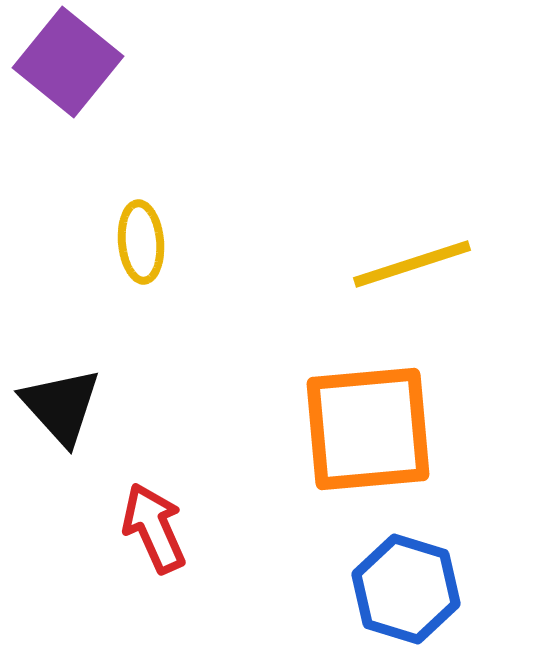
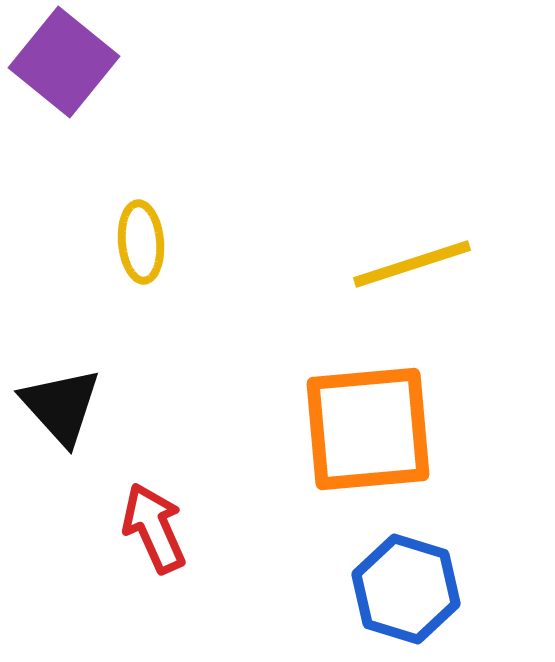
purple square: moved 4 px left
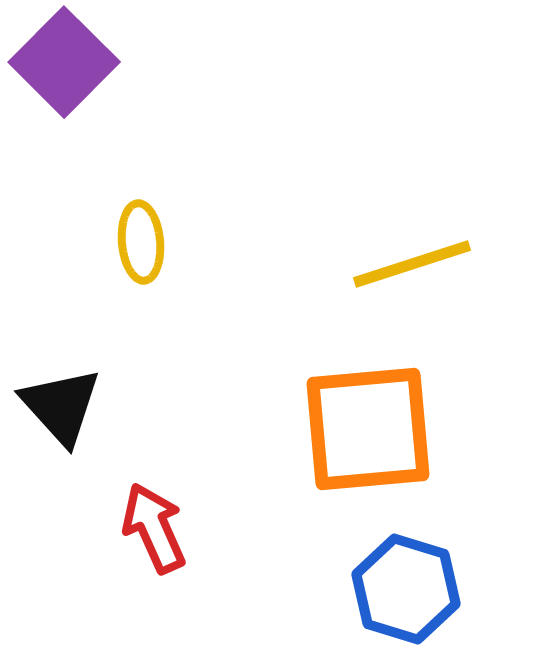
purple square: rotated 6 degrees clockwise
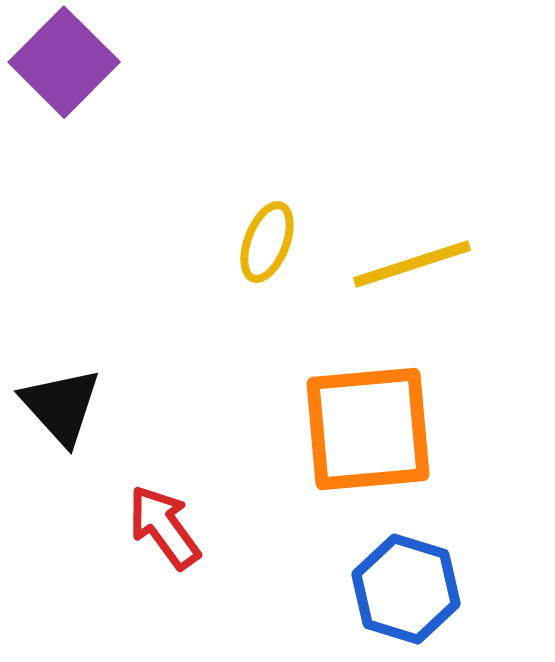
yellow ellipse: moved 126 px right; rotated 26 degrees clockwise
red arrow: moved 10 px right, 1 px up; rotated 12 degrees counterclockwise
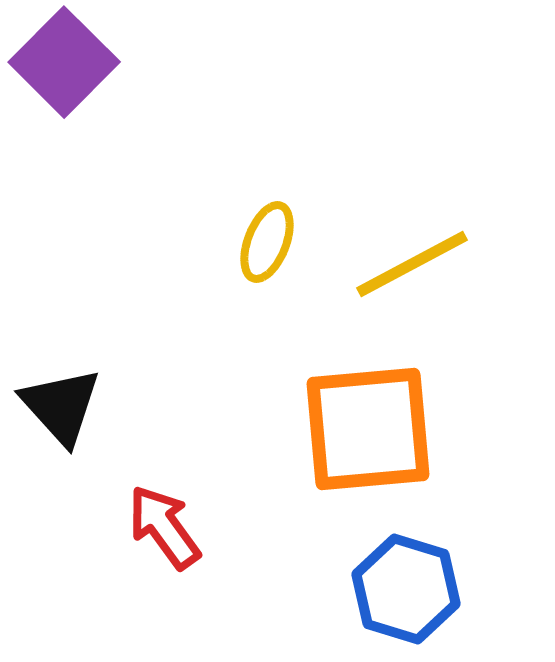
yellow line: rotated 10 degrees counterclockwise
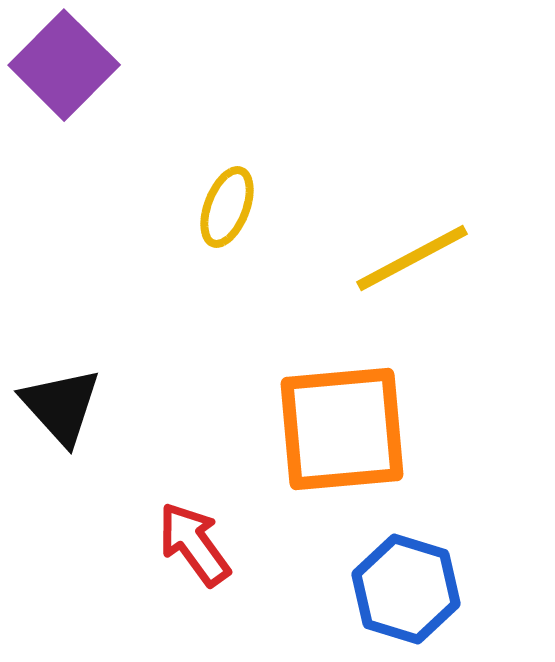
purple square: moved 3 px down
yellow ellipse: moved 40 px left, 35 px up
yellow line: moved 6 px up
orange square: moved 26 px left
red arrow: moved 30 px right, 17 px down
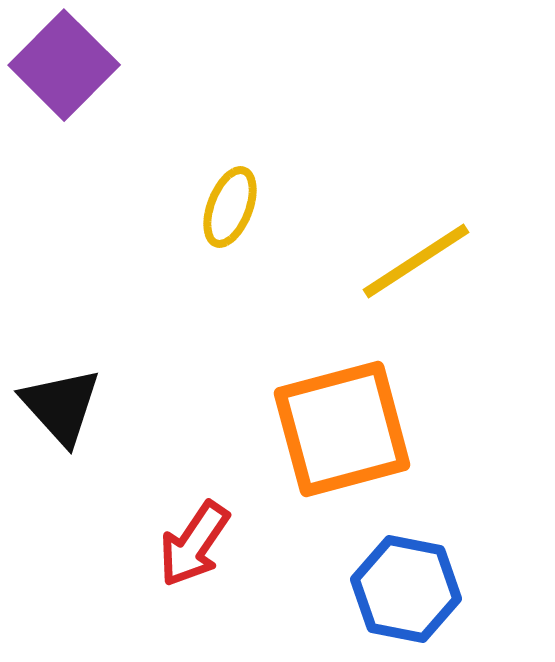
yellow ellipse: moved 3 px right
yellow line: moved 4 px right, 3 px down; rotated 5 degrees counterclockwise
orange square: rotated 10 degrees counterclockwise
red arrow: rotated 110 degrees counterclockwise
blue hexagon: rotated 6 degrees counterclockwise
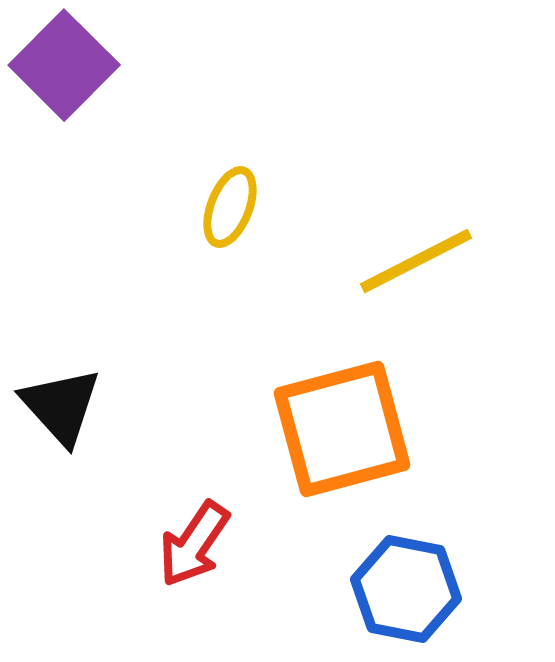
yellow line: rotated 6 degrees clockwise
